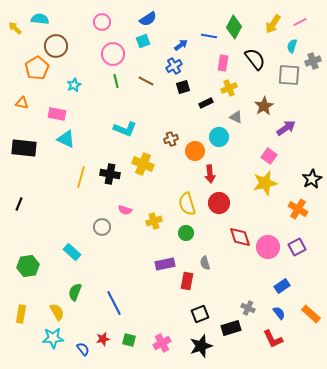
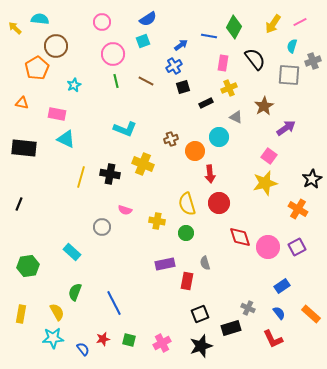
yellow cross at (154, 221): moved 3 px right; rotated 28 degrees clockwise
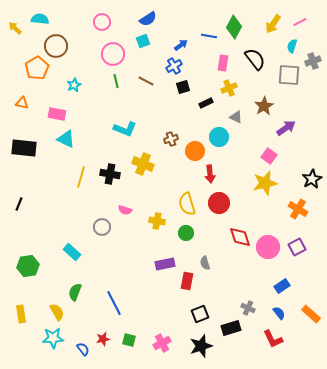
yellow rectangle at (21, 314): rotated 18 degrees counterclockwise
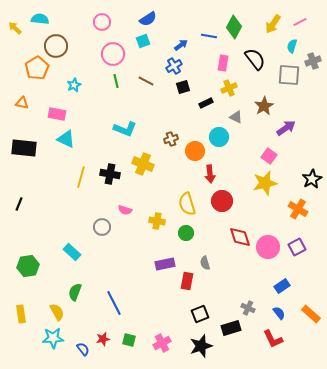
red circle at (219, 203): moved 3 px right, 2 px up
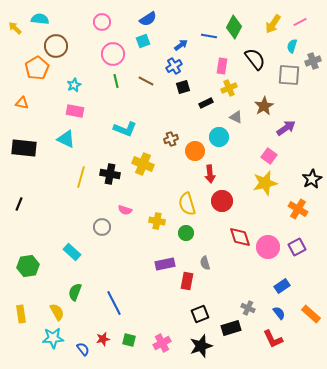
pink rectangle at (223, 63): moved 1 px left, 3 px down
pink rectangle at (57, 114): moved 18 px right, 3 px up
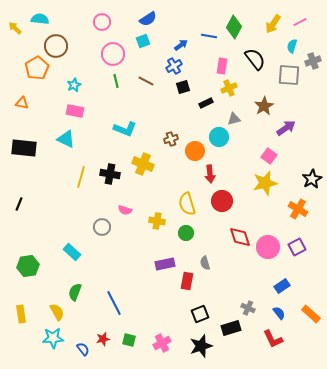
gray triangle at (236, 117): moved 2 px left, 2 px down; rotated 40 degrees counterclockwise
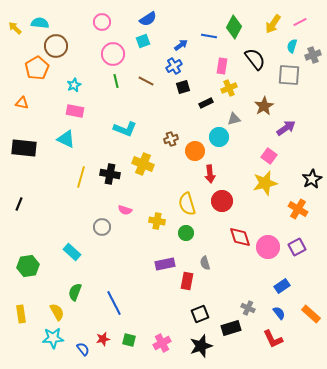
cyan semicircle at (40, 19): moved 4 px down
gray cross at (313, 61): moved 6 px up
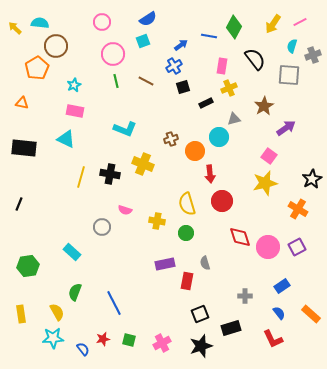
gray cross at (248, 308): moved 3 px left, 12 px up; rotated 24 degrees counterclockwise
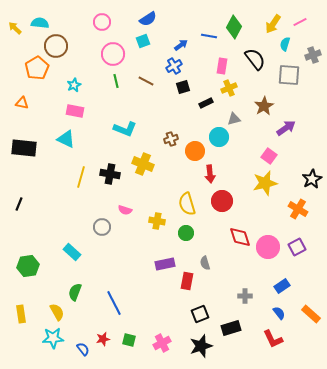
cyan semicircle at (292, 46): moved 7 px left, 2 px up
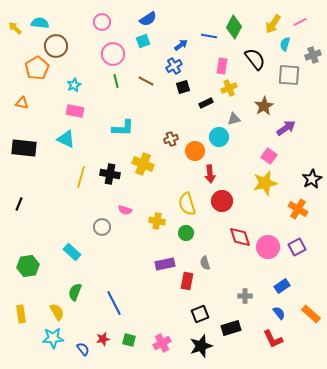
cyan L-shape at (125, 129): moved 2 px left, 1 px up; rotated 20 degrees counterclockwise
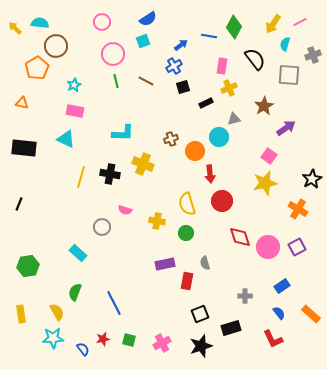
cyan L-shape at (123, 128): moved 5 px down
cyan rectangle at (72, 252): moved 6 px right, 1 px down
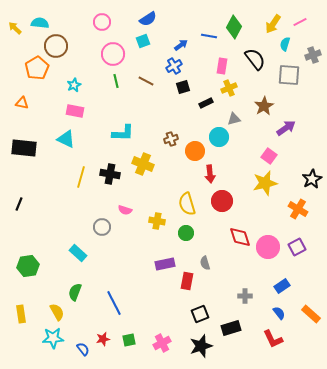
green square at (129, 340): rotated 24 degrees counterclockwise
